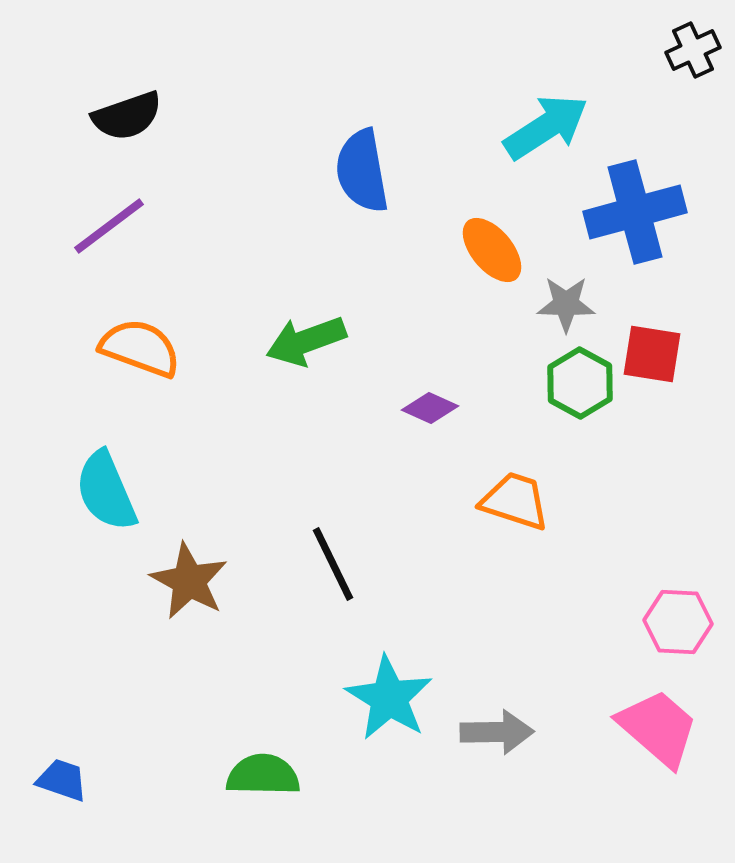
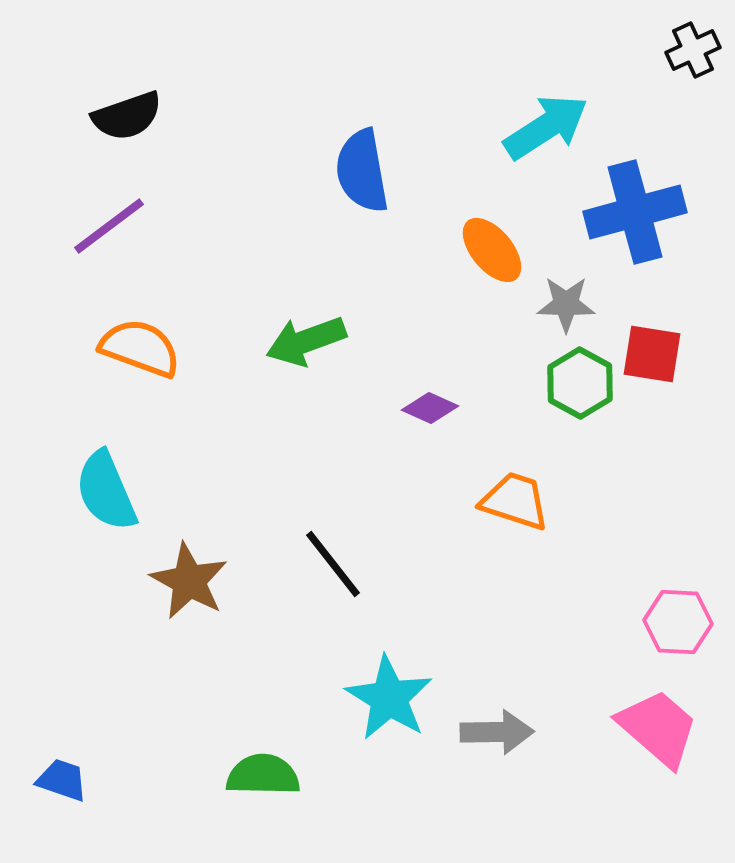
black line: rotated 12 degrees counterclockwise
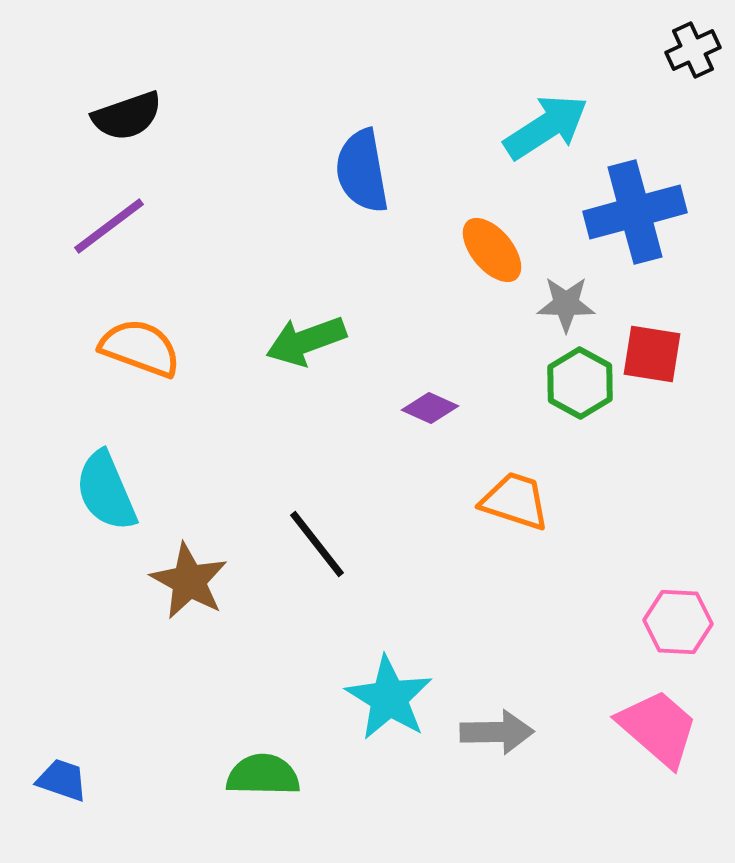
black line: moved 16 px left, 20 px up
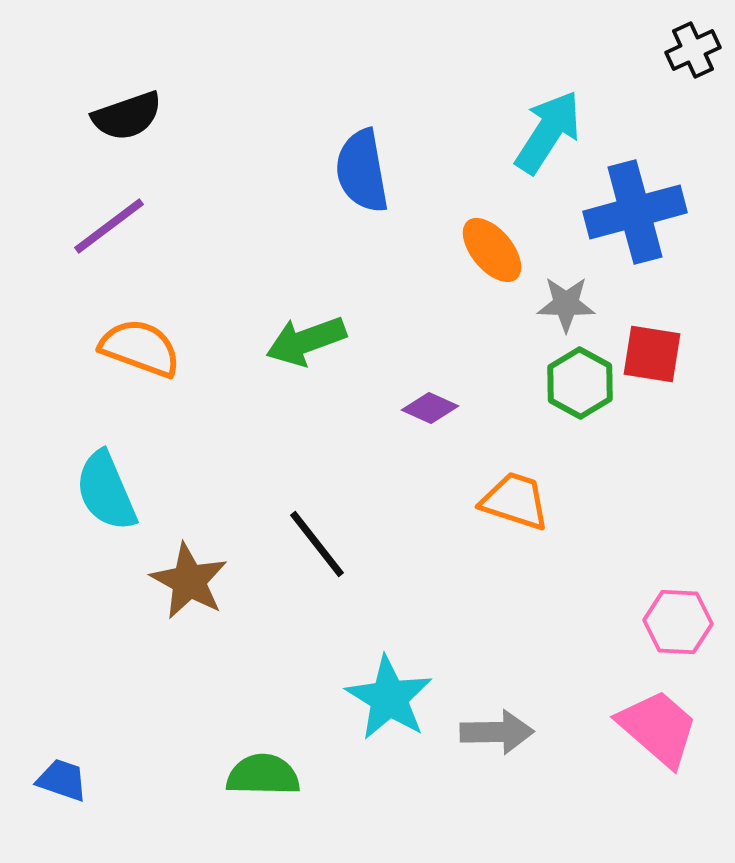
cyan arrow: moved 2 px right, 5 px down; rotated 24 degrees counterclockwise
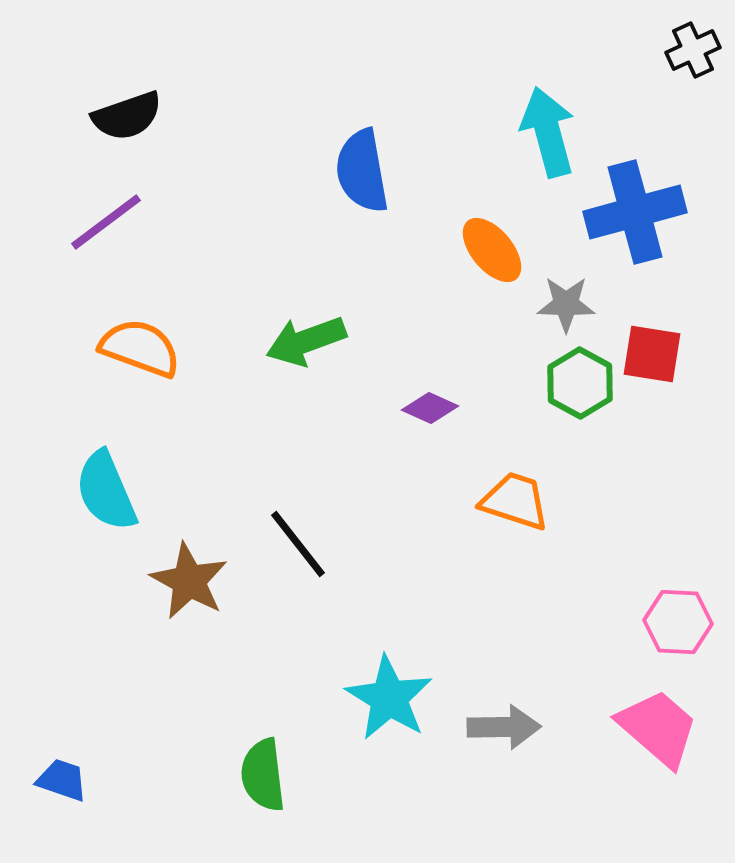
cyan arrow: rotated 48 degrees counterclockwise
purple line: moved 3 px left, 4 px up
black line: moved 19 px left
gray arrow: moved 7 px right, 5 px up
green semicircle: rotated 98 degrees counterclockwise
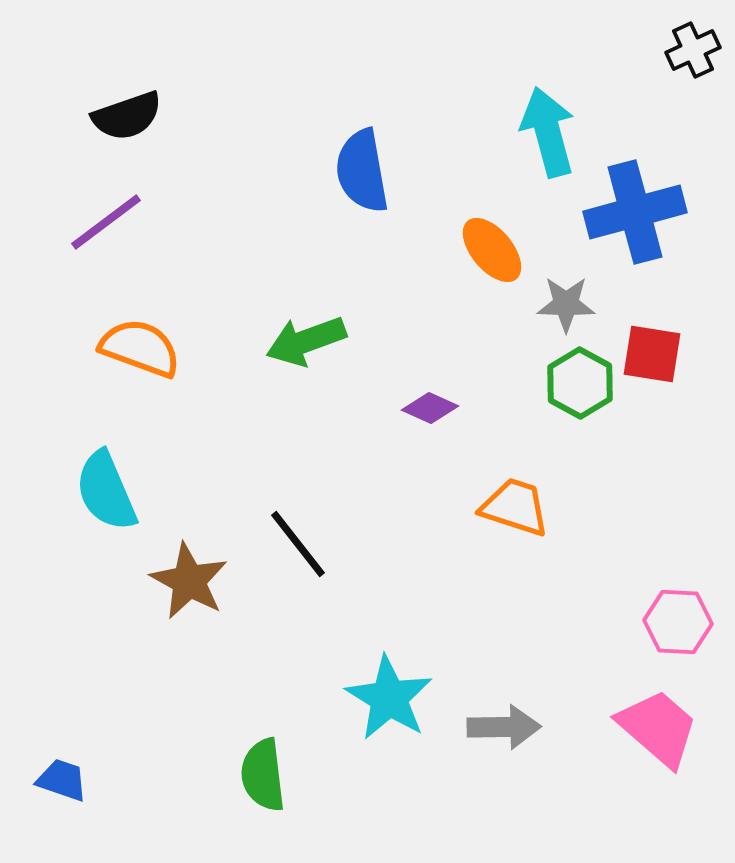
orange trapezoid: moved 6 px down
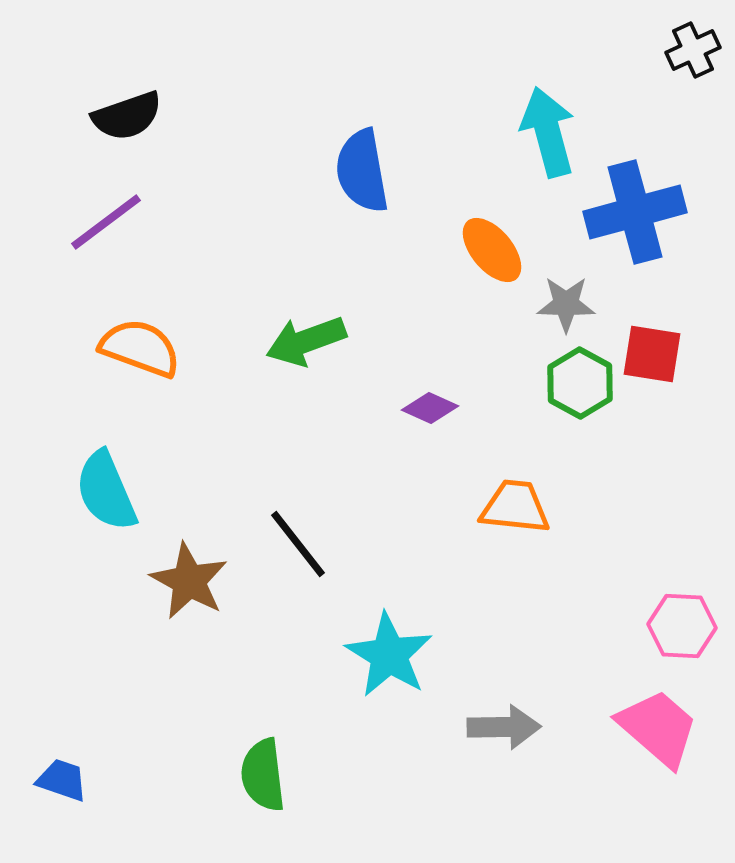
orange trapezoid: rotated 12 degrees counterclockwise
pink hexagon: moved 4 px right, 4 px down
cyan star: moved 43 px up
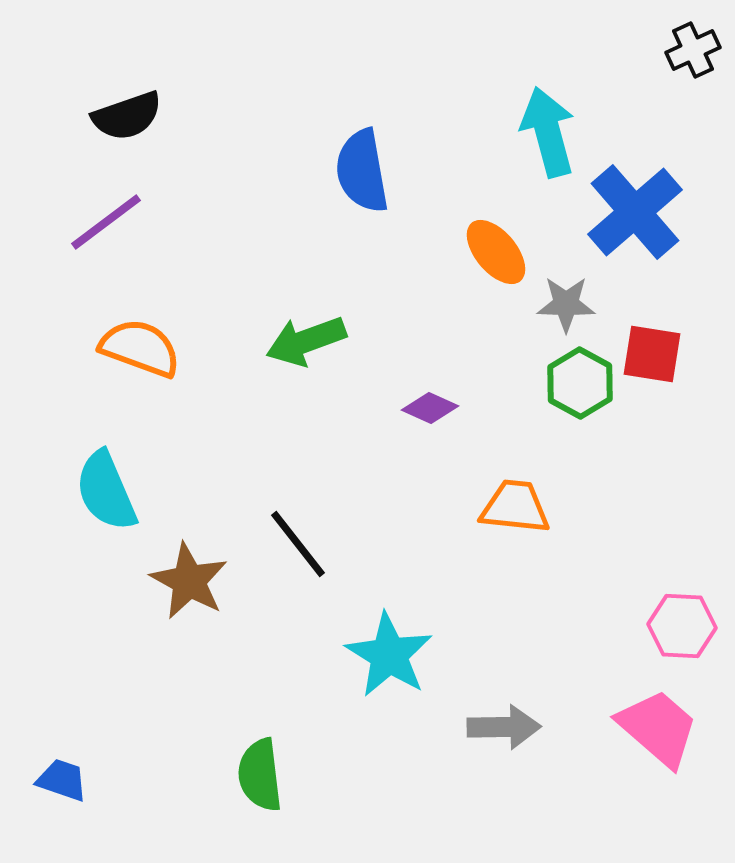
blue cross: rotated 26 degrees counterclockwise
orange ellipse: moved 4 px right, 2 px down
green semicircle: moved 3 px left
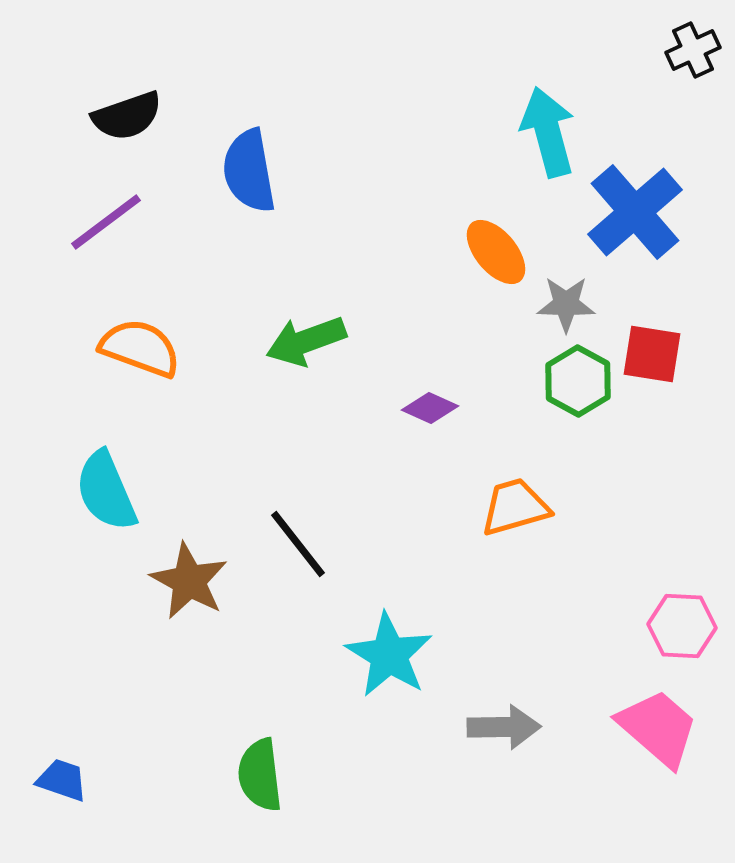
blue semicircle: moved 113 px left
green hexagon: moved 2 px left, 2 px up
orange trapezoid: rotated 22 degrees counterclockwise
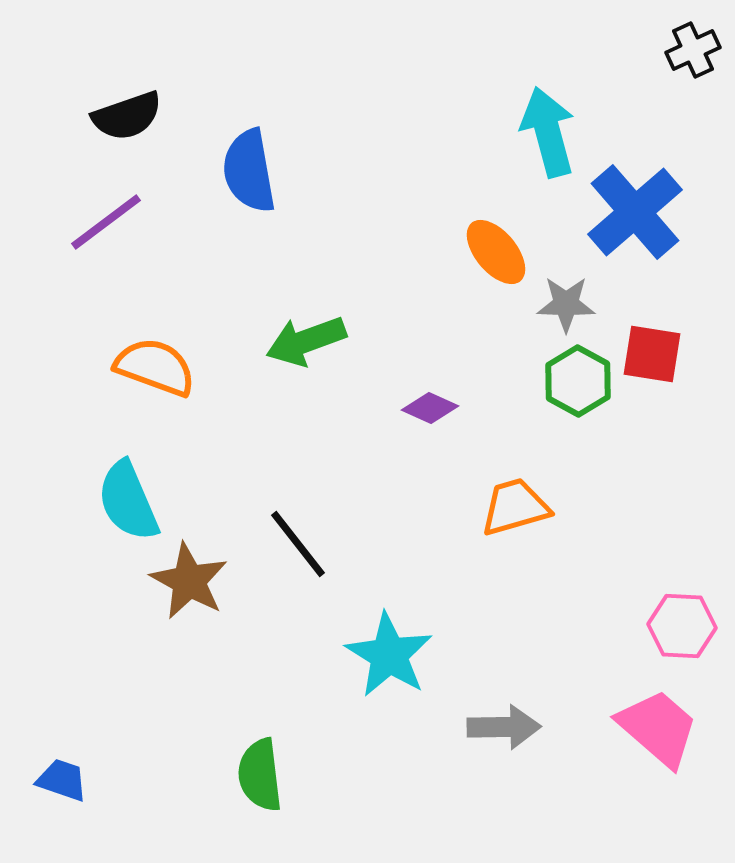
orange semicircle: moved 15 px right, 19 px down
cyan semicircle: moved 22 px right, 10 px down
